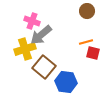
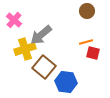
pink cross: moved 18 px left, 1 px up; rotated 21 degrees clockwise
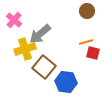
gray arrow: moved 1 px left, 1 px up
